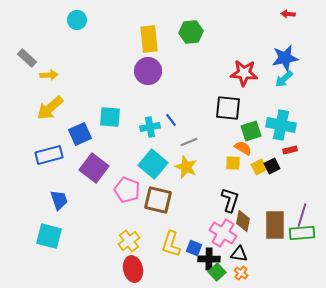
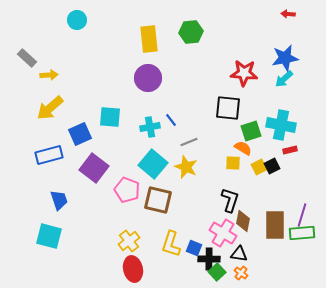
purple circle at (148, 71): moved 7 px down
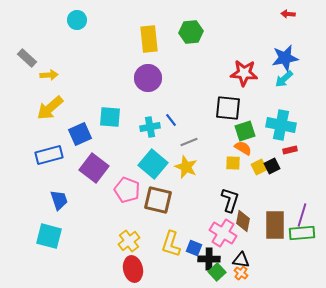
green square at (251, 131): moved 6 px left
black triangle at (239, 254): moved 2 px right, 6 px down
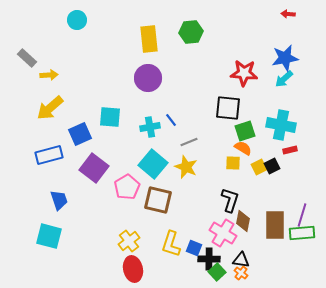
pink pentagon at (127, 190): moved 3 px up; rotated 20 degrees clockwise
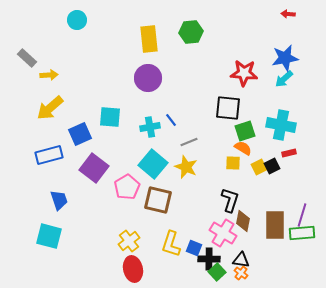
red rectangle at (290, 150): moved 1 px left, 3 px down
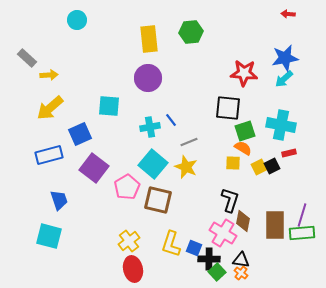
cyan square at (110, 117): moved 1 px left, 11 px up
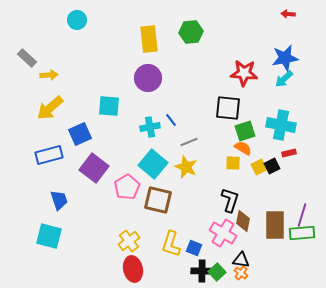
black cross at (209, 259): moved 7 px left, 12 px down
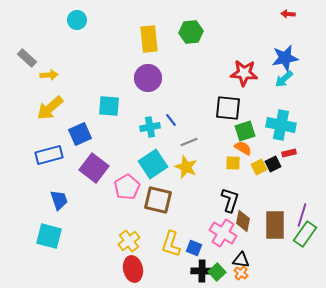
cyan square at (153, 164): rotated 16 degrees clockwise
black square at (272, 166): moved 1 px right, 2 px up
green rectangle at (302, 233): moved 3 px right, 1 px down; rotated 50 degrees counterclockwise
